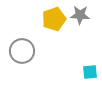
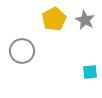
gray star: moved 5 px right, 5 px down; rotated 24 degrees clockwise
yellow pentagon: rotated 10 degrees counterclockwise
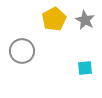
cyan square: moved 5 px left, 4 px up
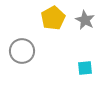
yellow pentagon: moved 1 px left, 1 px up
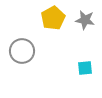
gray star: rotated 18 degrees counterclockwise
